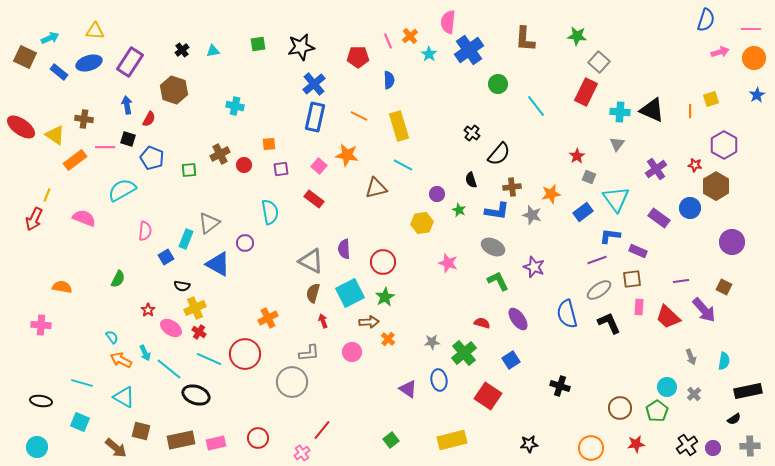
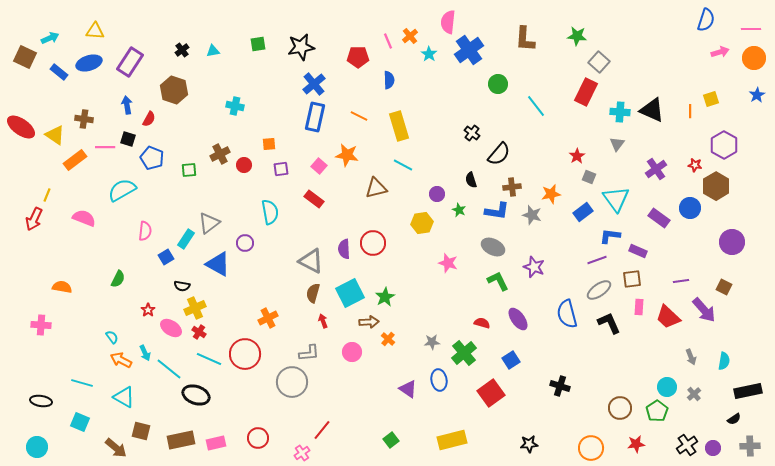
cyan rectangle at (186, 239): rotated 12 degrees clockwise
red circle at (383, 262): moved 10 px left, 19 px up
red square at (488, 396): moved 3 px right, 3 px up; rotated 20 degrees clockwise
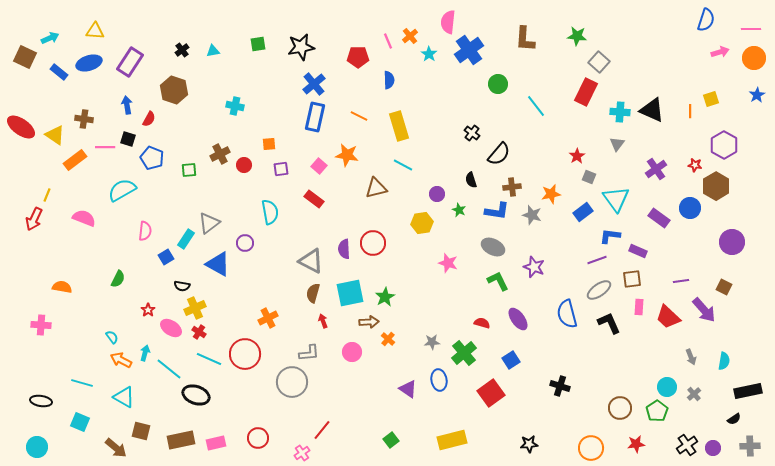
cyan square at (350, 293): rotated 16 degrees clockwise
cyan arrow at (145, 353): rotated 140 degrees counterclockwise
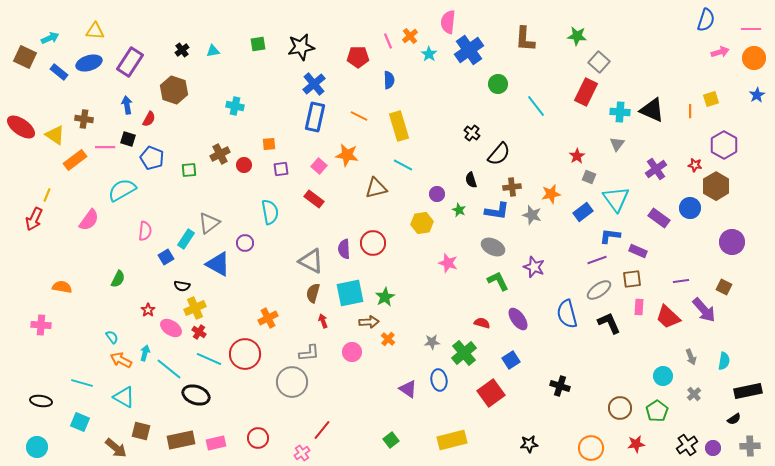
pink semicircle at (84, 218): moved 5 px right, 2 px down; rotated 105 degrees clockwise
cyan circle at (667, 387): moved 4 px left, 11 px up
